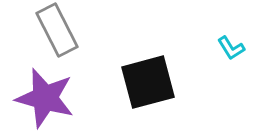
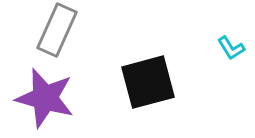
gray rectangle: rotated 51 degrees clockwise
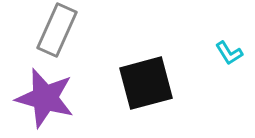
cyan L-shape: moved 2 px left, 5 px down
black square: moved 2 px left, 1 px down
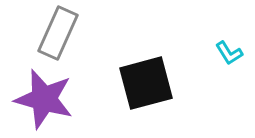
gray rectangle: moved 1 px right, 3 px down
purple star: moved 1 px left, 1 px down
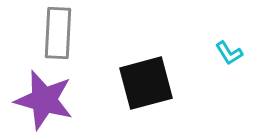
gray rectangle: rotated 21 degrees counterclockwise
purple star: moved 1 px down
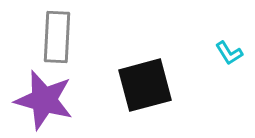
gray rectangle: moved 1 px left, 4 px down
black square: moved 1 px left, 2 px down
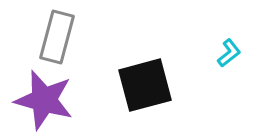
gray rectangle: rotated 12 degrees clockwise
cyan L-shape: rotated 96 degrees counterclockwise
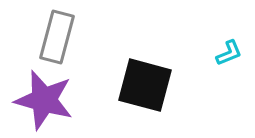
cyan L-shape: rotated 16 degrees clockwise
black square: rotated 30 degrees clockwise
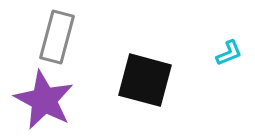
black square: moved 5 px up
purple star: rotated 12 degrees clockwise
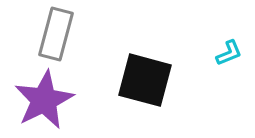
gray rectangle: moved 1 px left, 3 px up
purple star: rotated 18 degrees clockwise
